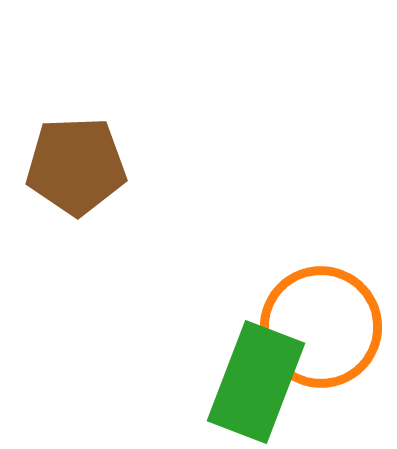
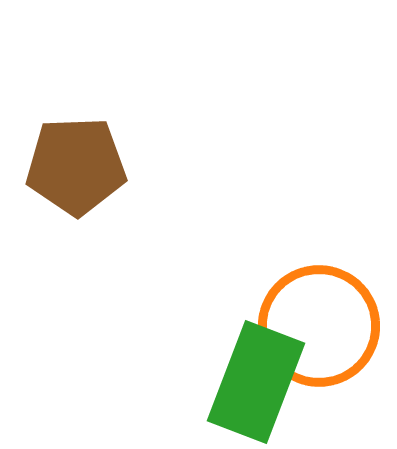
orange circle: moved 2 px left, 1 px up
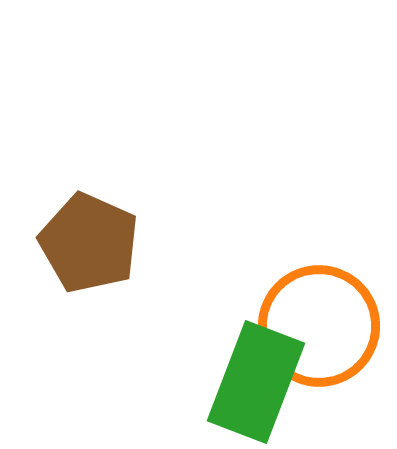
brown pentagon: moved 13 px right, 77 px down; rotated 26 degrees clockwise
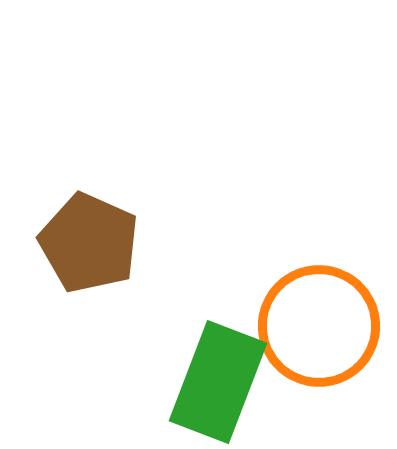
green rectangle: moved 38 px left
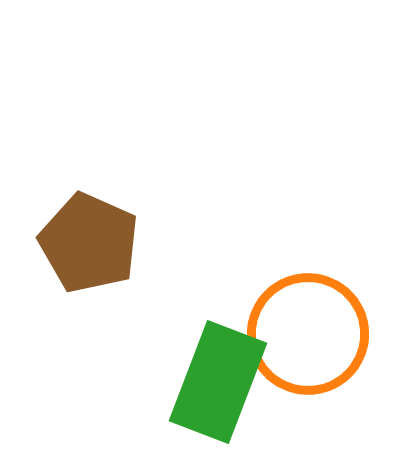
orange circle: moved 11 px left, 8 px down
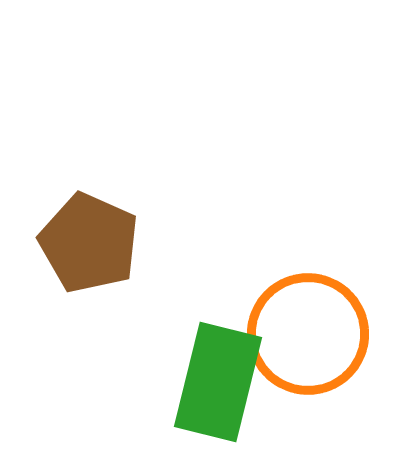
green rectangle: rotated 7 degrees counterclockwise
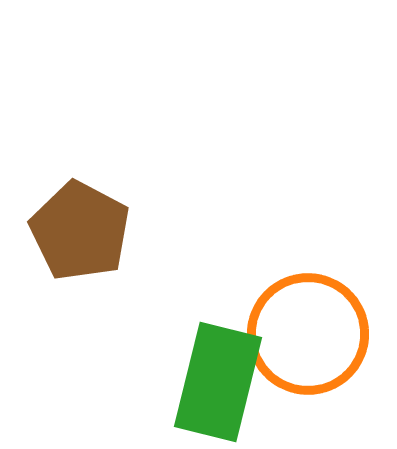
brown pentagon: moved 9 px left, 12 px up; rotated 4 degrees clockwise
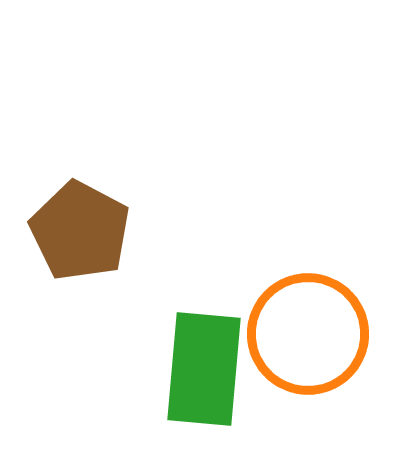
green rectangle: moved 14 px left, 13 px up; rotated 9 degrees counterclockwise
